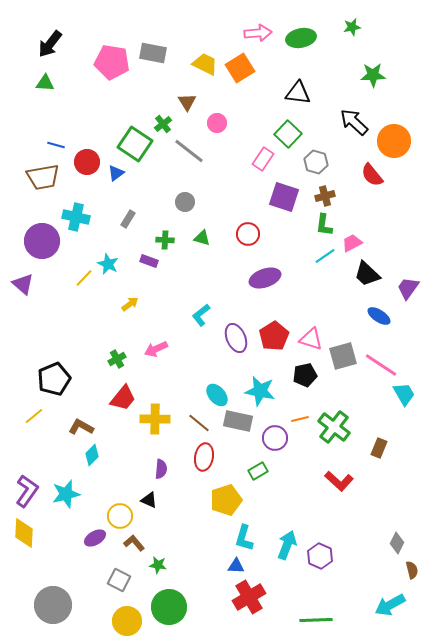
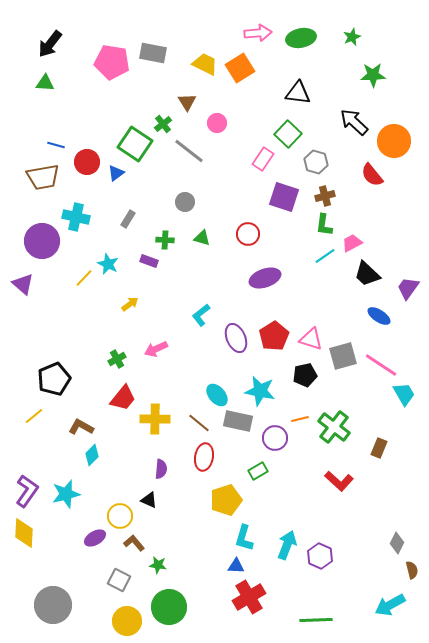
green star at (352, 27): moved 10 px down; rotated 12 degrees counterclockwise
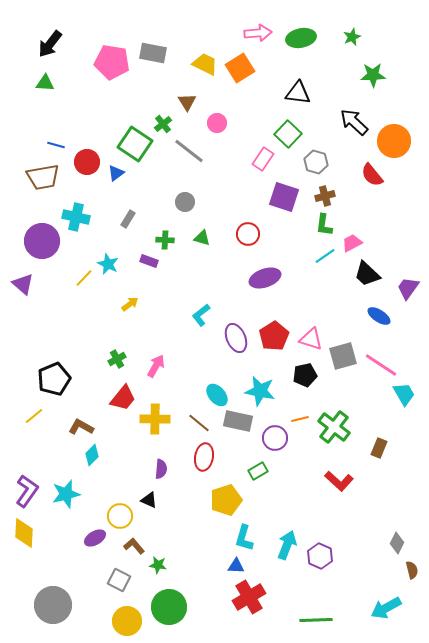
pink arrow at (156, 349): moved 17 px down; rotated 145 degrees clockwise
brown L-shape at (134, 543): moved 3 px down
cyan arrow at (390, 605): moved 4 px left, 3 px down
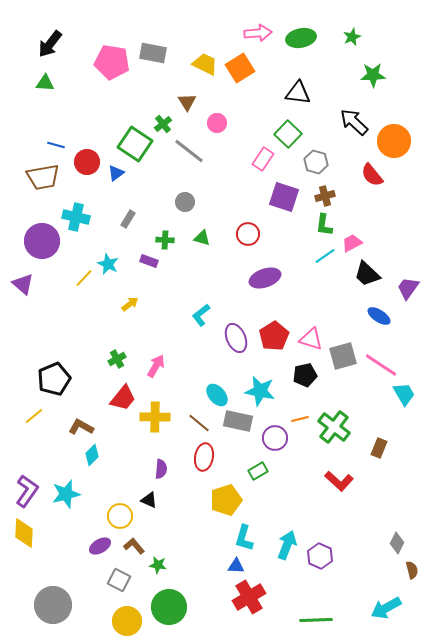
yellow cross at (155, 419): moved 2 px up
purple ellipse at (95, 538): moved 5 px right, 8 px down
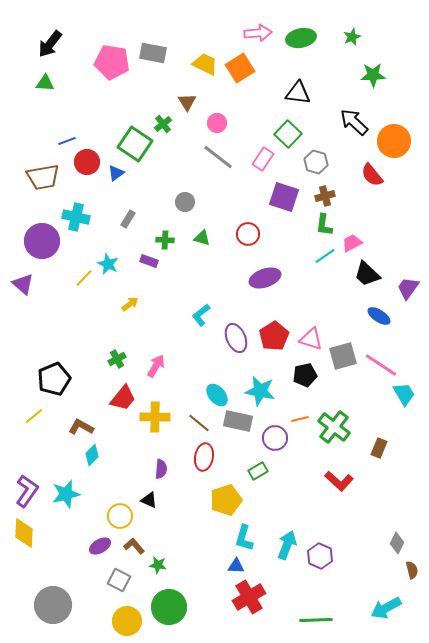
blue line at (56, 145): moved 11 px right, 4 px up; rotated 36 degrees counterclockwise
gray line at (189, 151): moved 29 px right, 6 px down
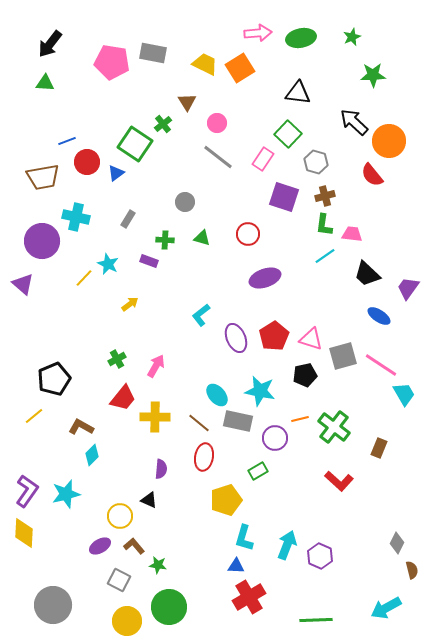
orange circle at (394, 141): moved 5 px left
pink trapezoid at (352, 243): moved 9 px up; rotated 35 degrees clockwise
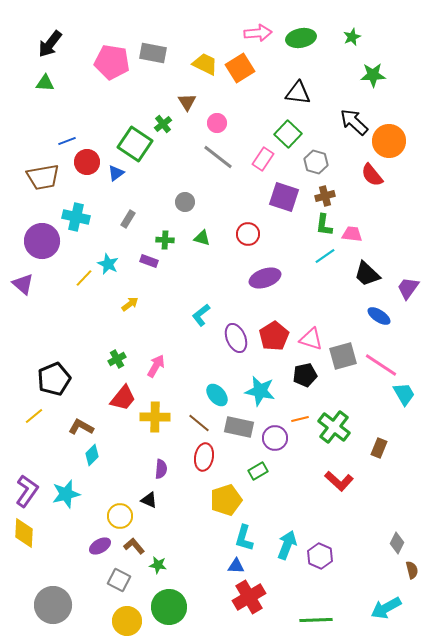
gray rectangle at (238, 421): moved 1 px right, 6 px down
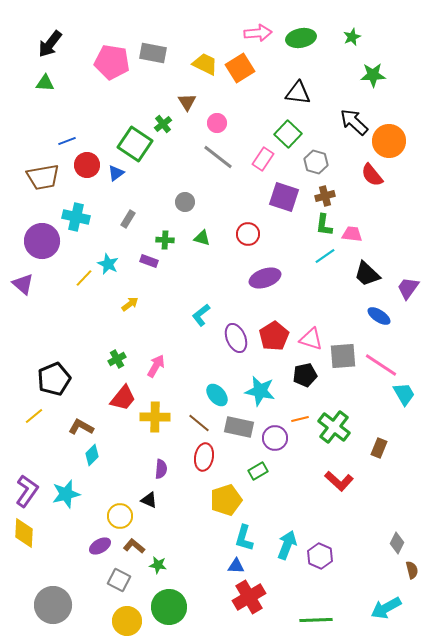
red circle at (87, 162): moved 3 px down
gray square at (343, 356): rotated 12 degrees clockwise
brown L-shape at (134, 546): rotated 10 degrees counterclockwise
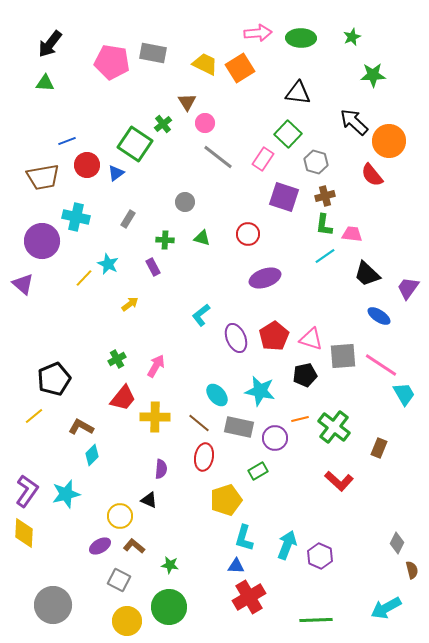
green ellipse at (301, 38): rotated 12 degrees clockwise
pink circle at (217, 123): moved 12 px left
purple rectangle at (149, 261): moved 4 px right, 6 px down; rotated 42 degrees clockwise
green star at (158, 565): moved 12 px right
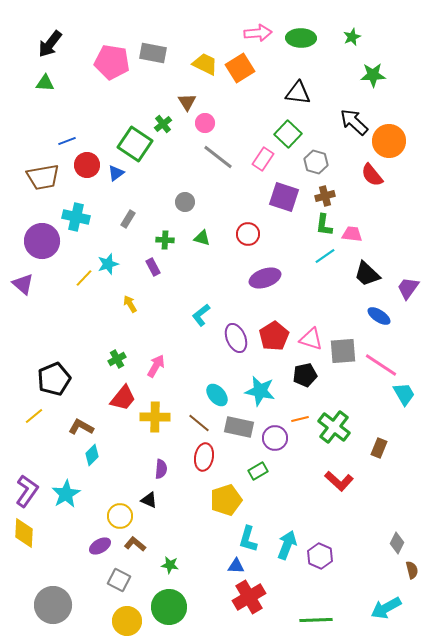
cyan star at (108, 264): rotated 30 degrees clockwise
yellow arrow at (130, 304): rotated 84 degrees counterclockwise
gray square at (343, 356): moved 5 px up
cyan star at (66, 494): rotated 16 degrees counterclockwise
cyan L-shape at (244, 538): moved 4 px right, 1 px down
brown L-shape at (134, 546): moved 1 px right, 2 px up
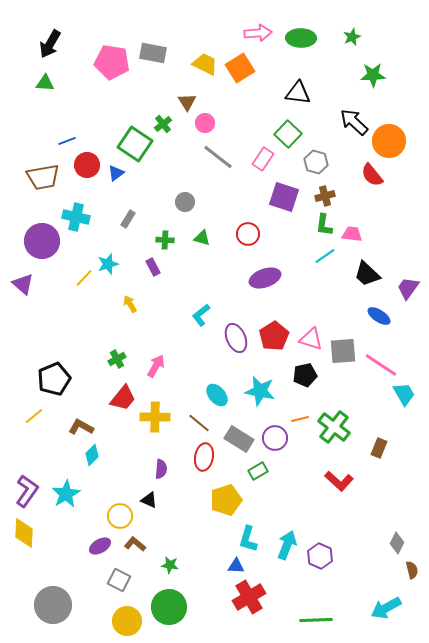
black arrow at (50, 44): rotated 8 degrees counterclockwise
gray rectangle at (239, 427): moved 12 px down; rotated 20 degrees clockwise
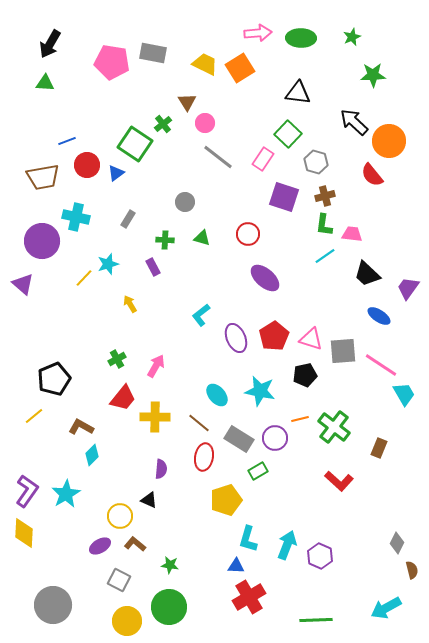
purple ellipse at (265, 278): rotated 60 degrees clockwise
